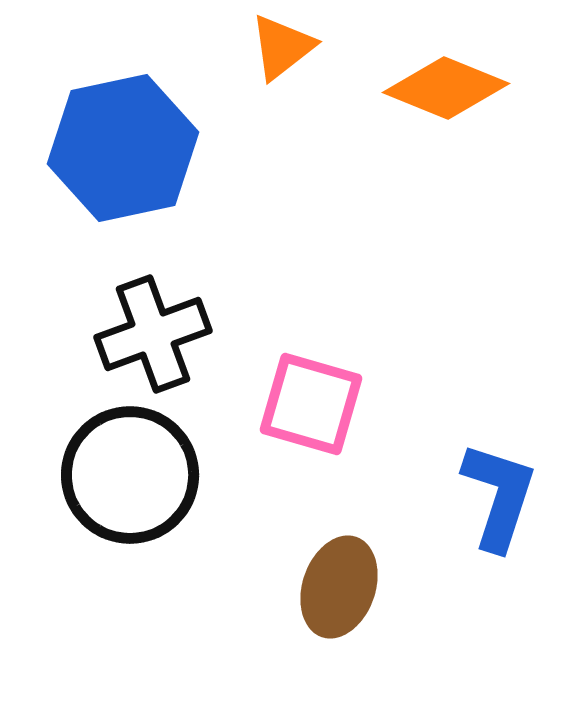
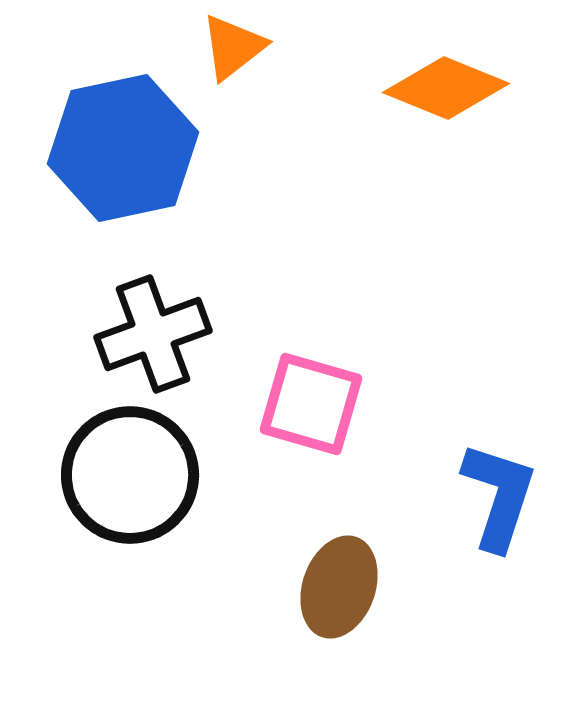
orange triangle: moved 49 px left
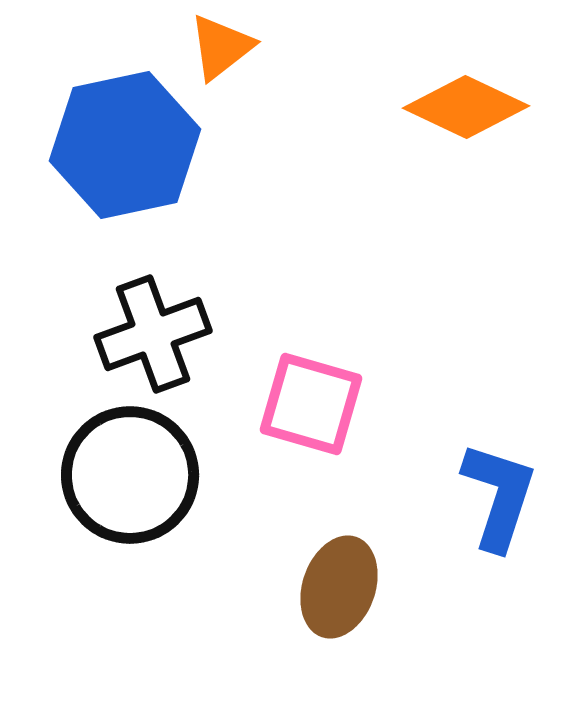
orange triangle: moved 12 px left
orange diamond: moved 20 px right, 19 px down; rotated 3 degrees clockwise
blue hexagon: moved 2 px right, 3 px up
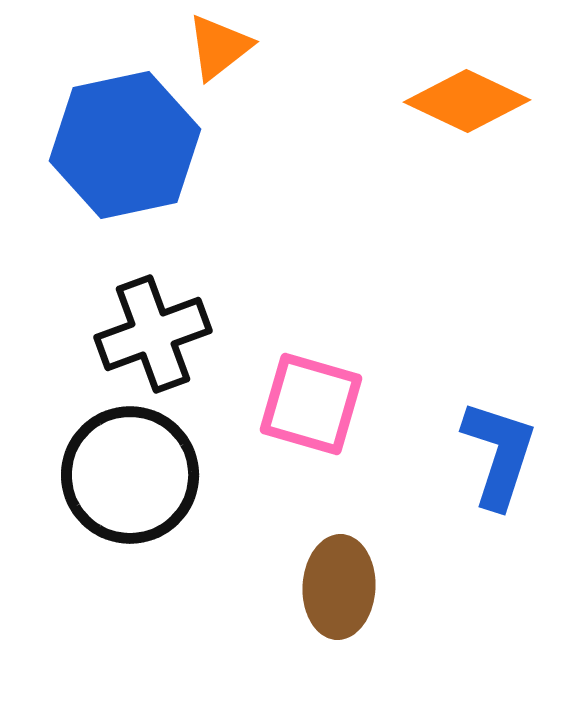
orange triangle: moved 2 px left
orange diamond: moved 1 px right, 6 px up
blue L-shape: moved 42 px up
brown ellipse: rotated 16 degrees counterclockwise
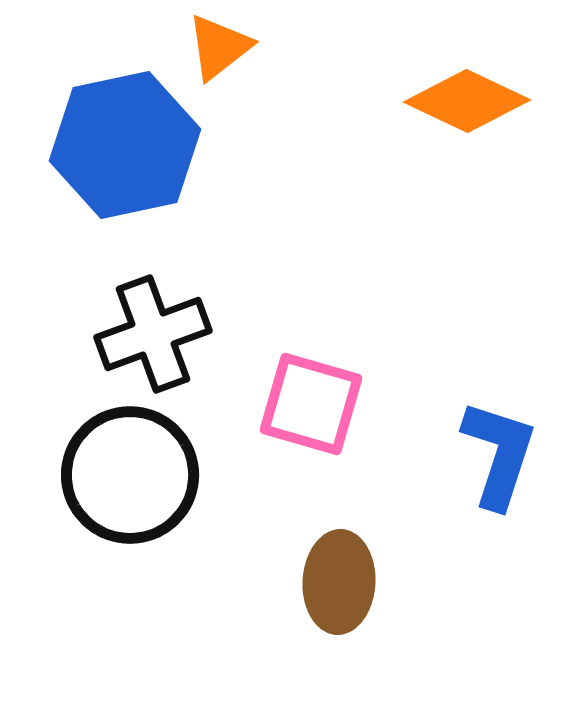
brown ellipse: moved 5 px up
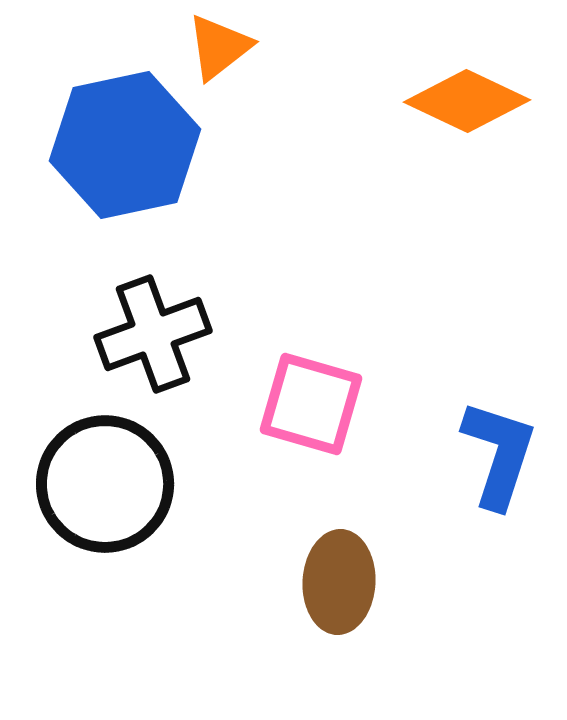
black circle: moved 25 px left, 9 px down
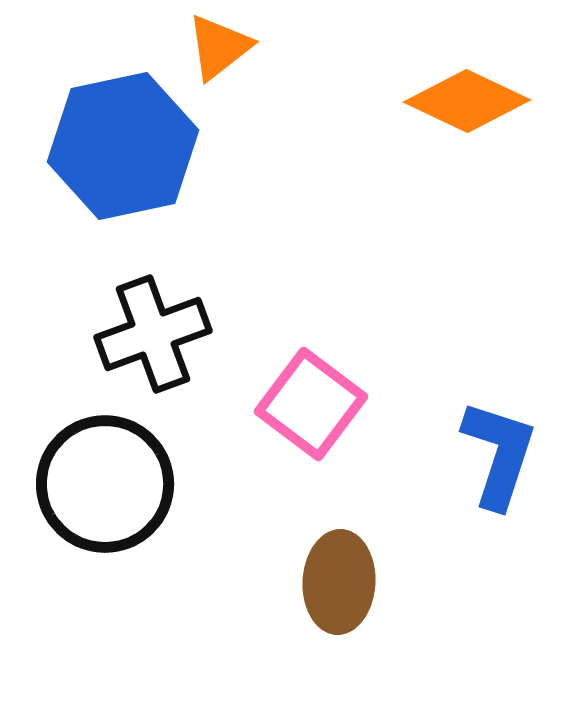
blue hexagon: moved 2 px left, 1 px down
pink square: rotated 21 degrees clockwise
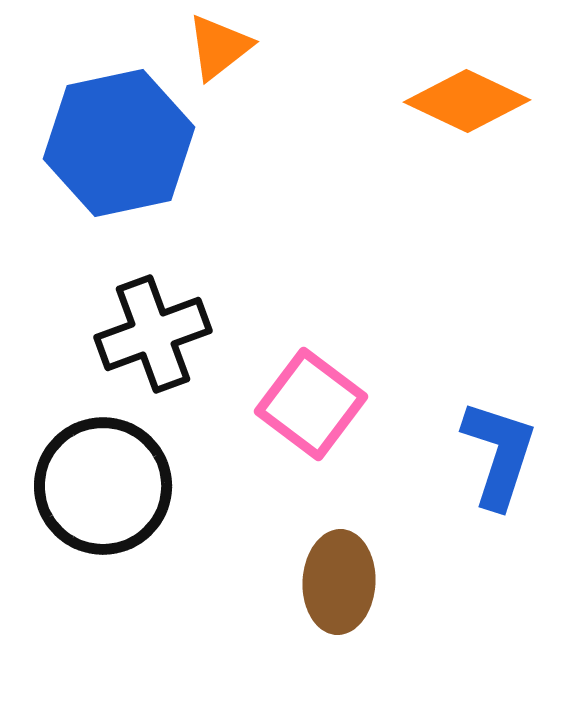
blue hexagon: moved 4 px left, 3 px up
black circle: moved 2 px left, 2 px down
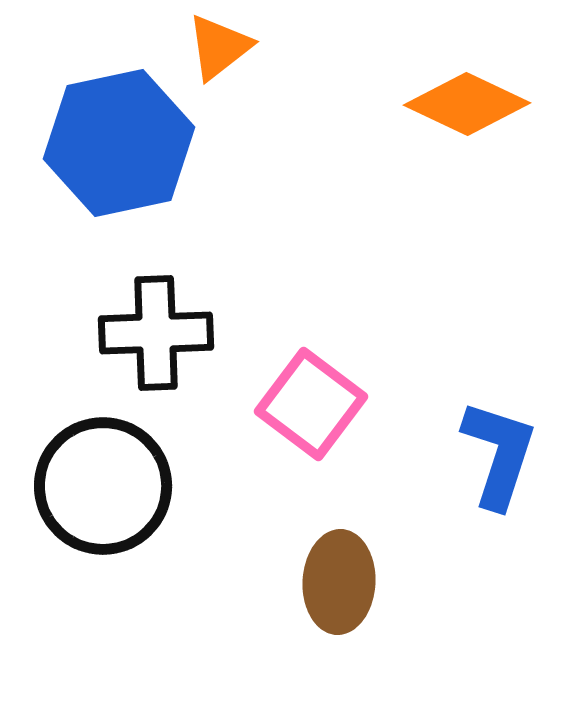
orange diamond: moved 3 px down
black cross: moved 3 px right, 1 px up; rotated 18 degrees clockwise
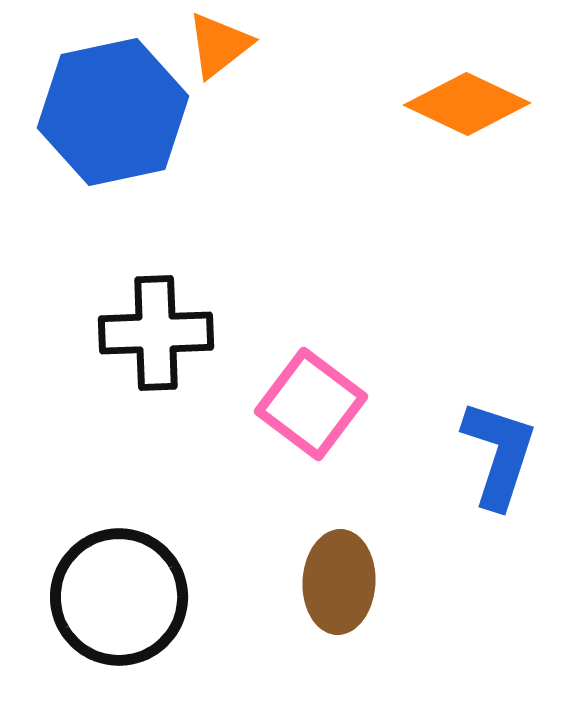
orange triangle: moved 2 px up
blue hexagon: moved 6 px left, 31 px up
black circle: moved 16 px right, 111 px down
